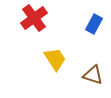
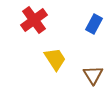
red cross: moved 2 px down
brown triangle: rotated 40 degrees clockwise
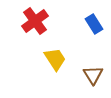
red cross: moved 1 px right, 1 px down
blue rectangle: rotated 60 degrees counterclockwise
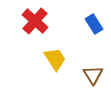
red cross: rotated 12 degrees counterclockwise
